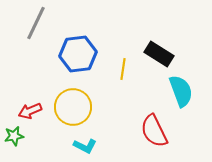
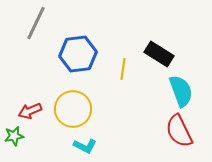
yellow circle: moved 2 px down
red semicircle: moved 25 px right
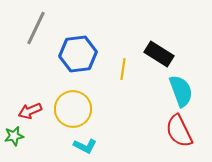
gray line: moved 5 px down
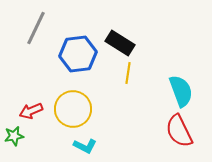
black rectangle: moved 39 px left, 11 px up
yellow line: moved 5 px right, 4 px down
red arrow: moved 1 px right
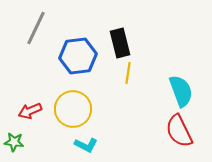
black rectangle: rotated 44 degrees clockwise
blue hexagon: moved 2 px down
red arrow: moved 1 px left
green star: moved 6 px down; rotated 18 degrees clockwise
cyan L-shape: moved 1 px right, 1 px up
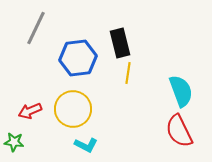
blue hexagon: moved 2 px down
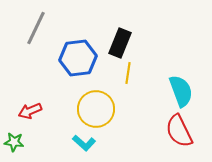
black rectangle: rotated 36 degrees clockwise
yellow circle: moved 23 px right
cyan L-shape: moved 2 px left, 2 px up; rotated 15 degrees clockwise
